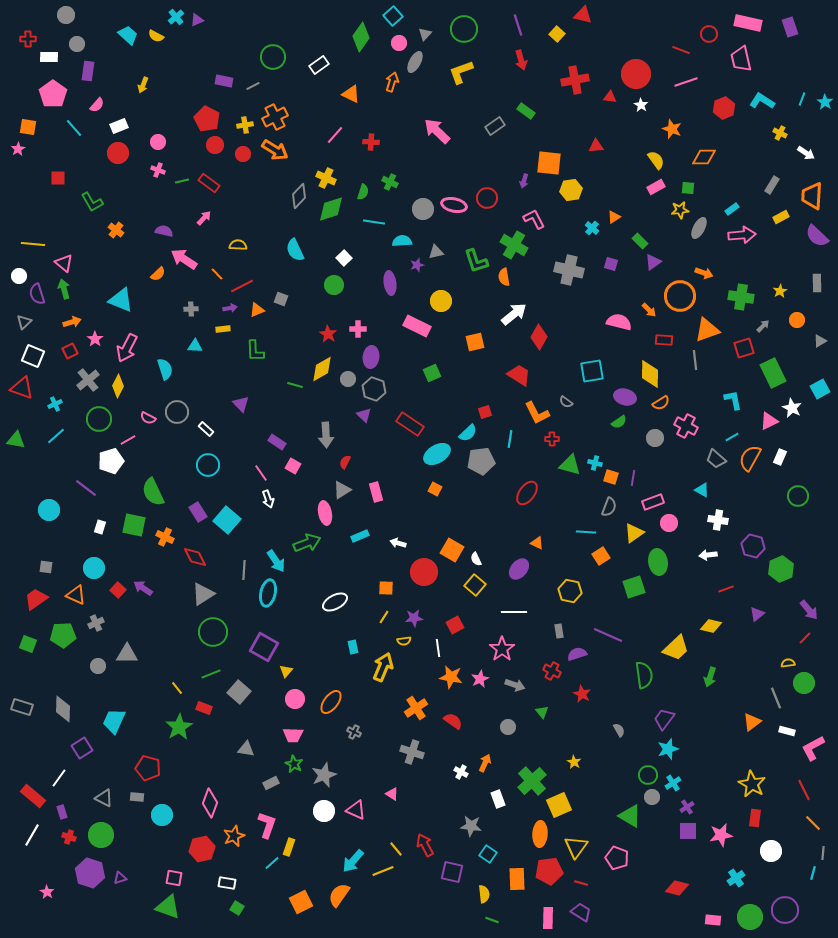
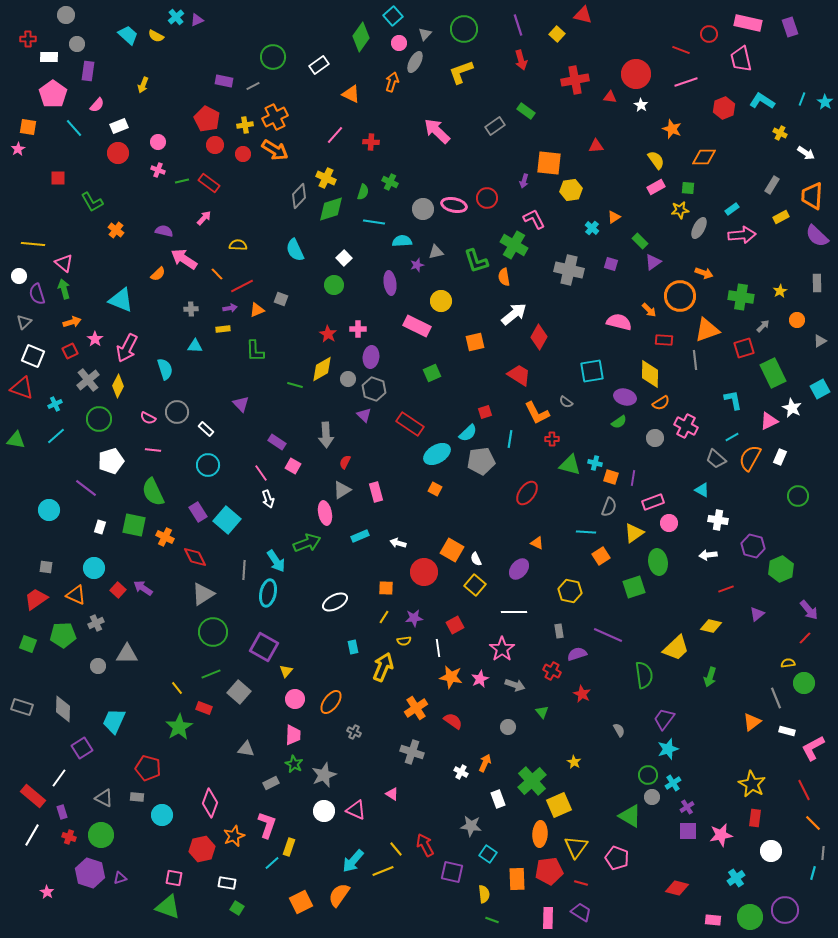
pink line at (128, 440): moved 25 px right, 10 px down; rotated 35 degrees clockwise
pink trapezoid at (293, 735): rotated 90 degrees counterclockwise
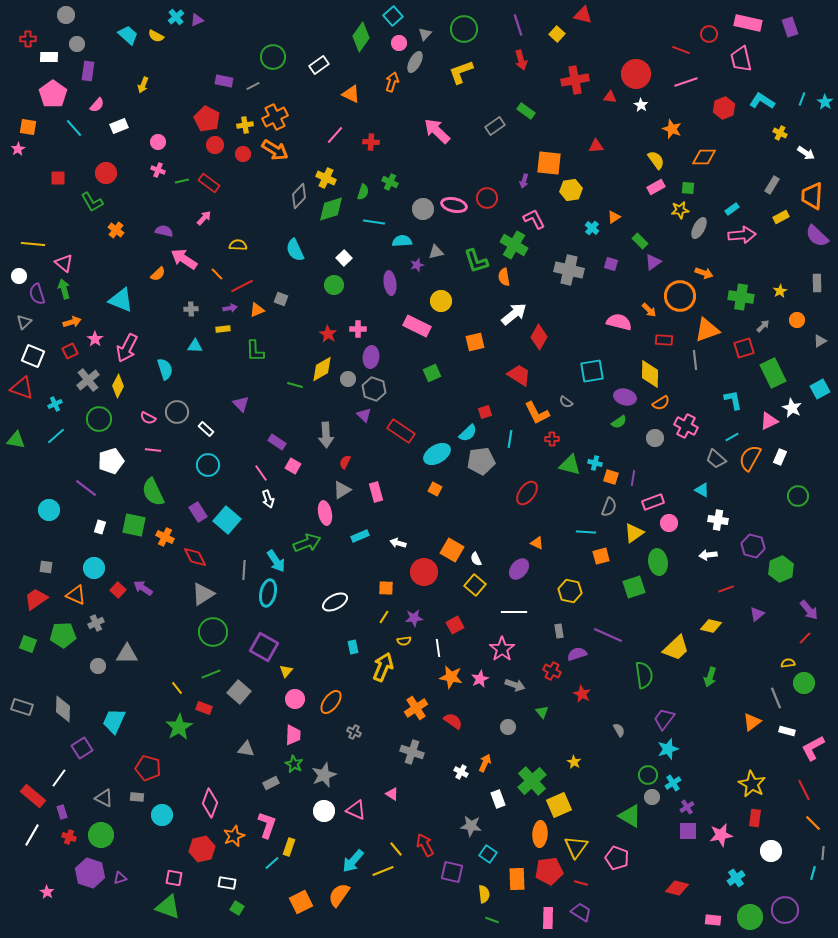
red circle at (118, 153): moved 12 px left, 20 px down
red rectangle at (410, 424): moved 9 px left, 7 px down
orange square at (601, 556): rotated 18 degrees clockwise
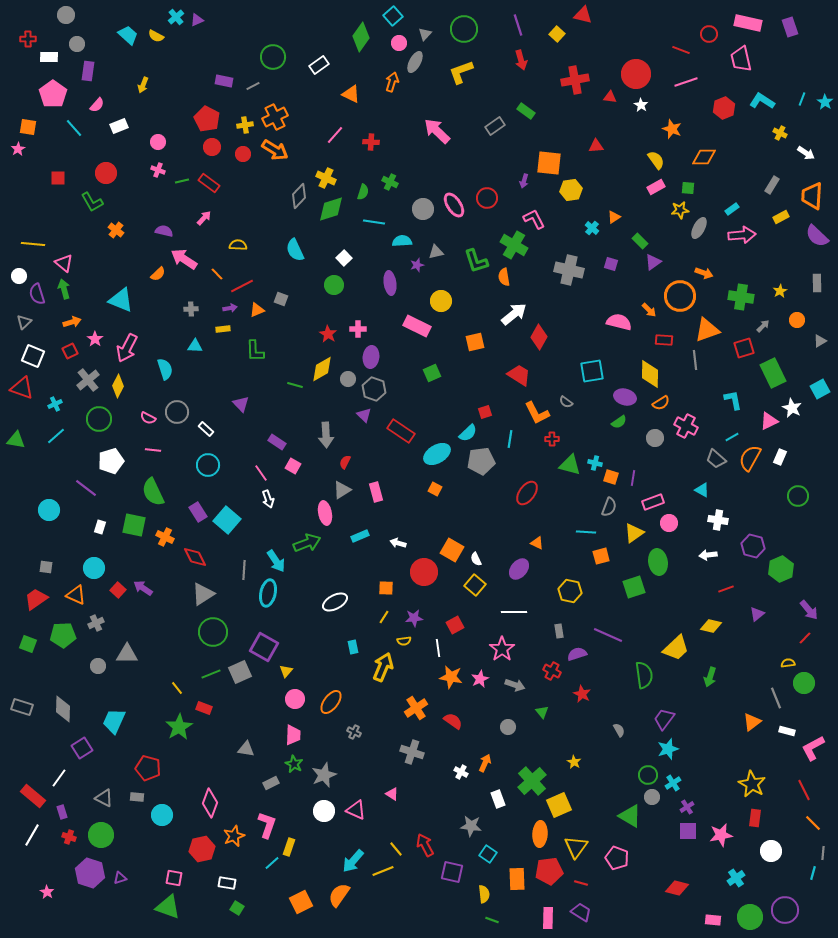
red circle at (215, 145): moved 3 px left, 2 px down
pink ellipse at (454, 205): rotated 45 degrees clockwise
gray square at (239, 692): moved 1 px right, 20 px up; rotated 25 degrees clockwise
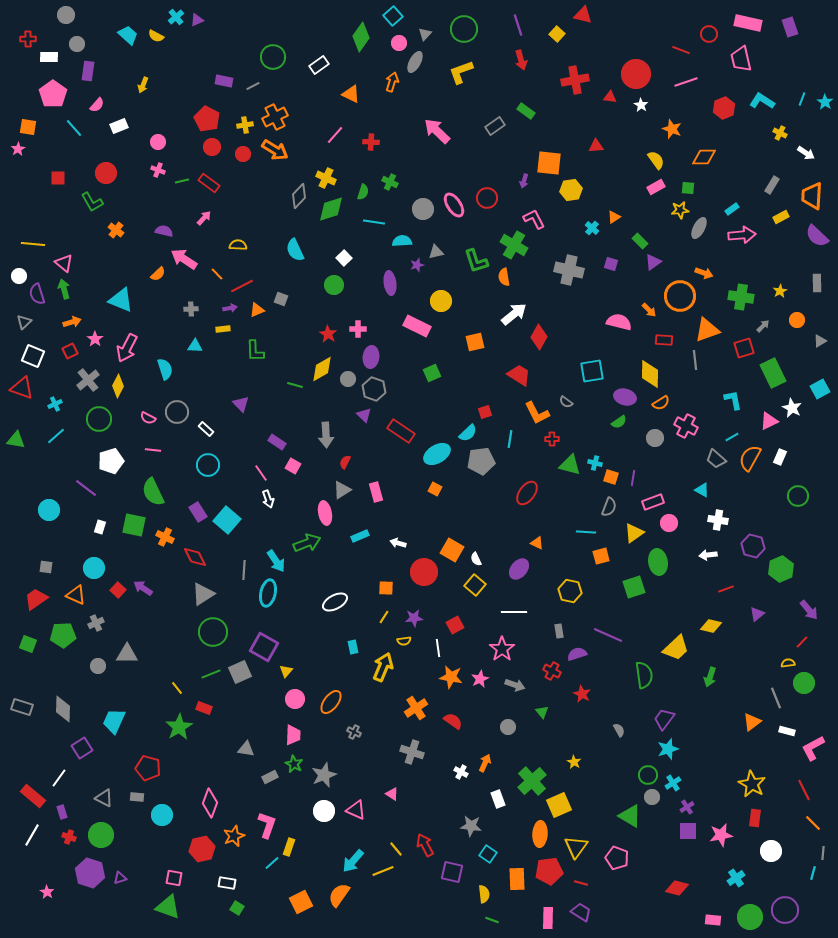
red line at (805, 638): moved 3 px left, 4 px down
gray rectangle at (271, 783): moved 1 px left, 6 px up
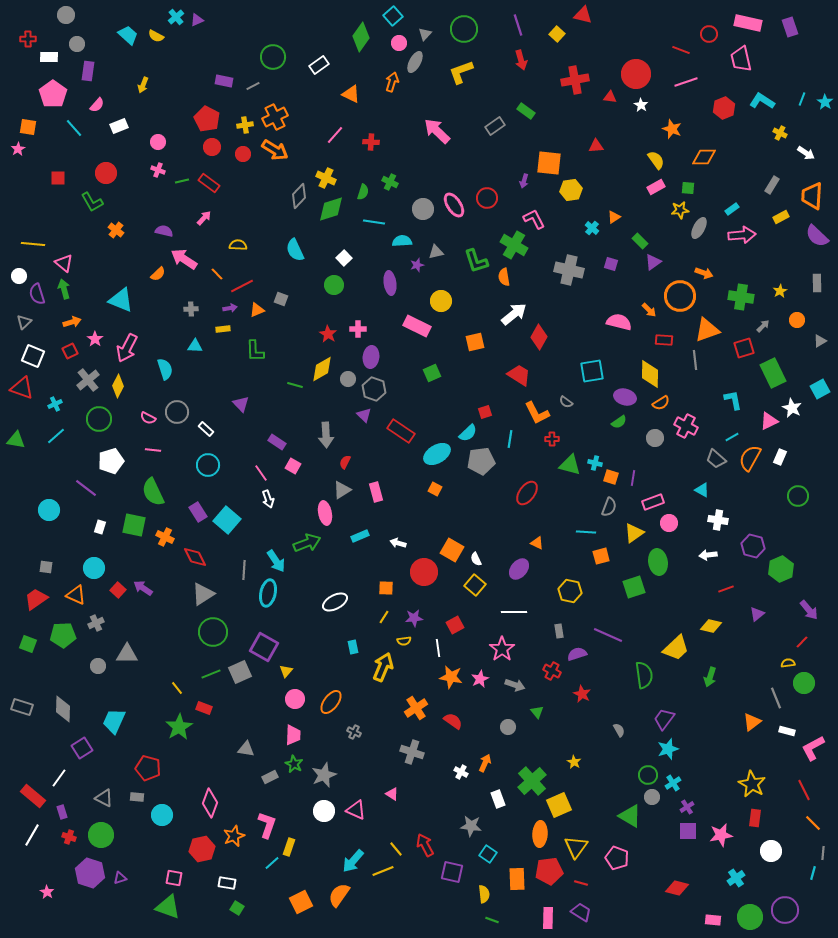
green triangle at (542, 712): moved 5 px left
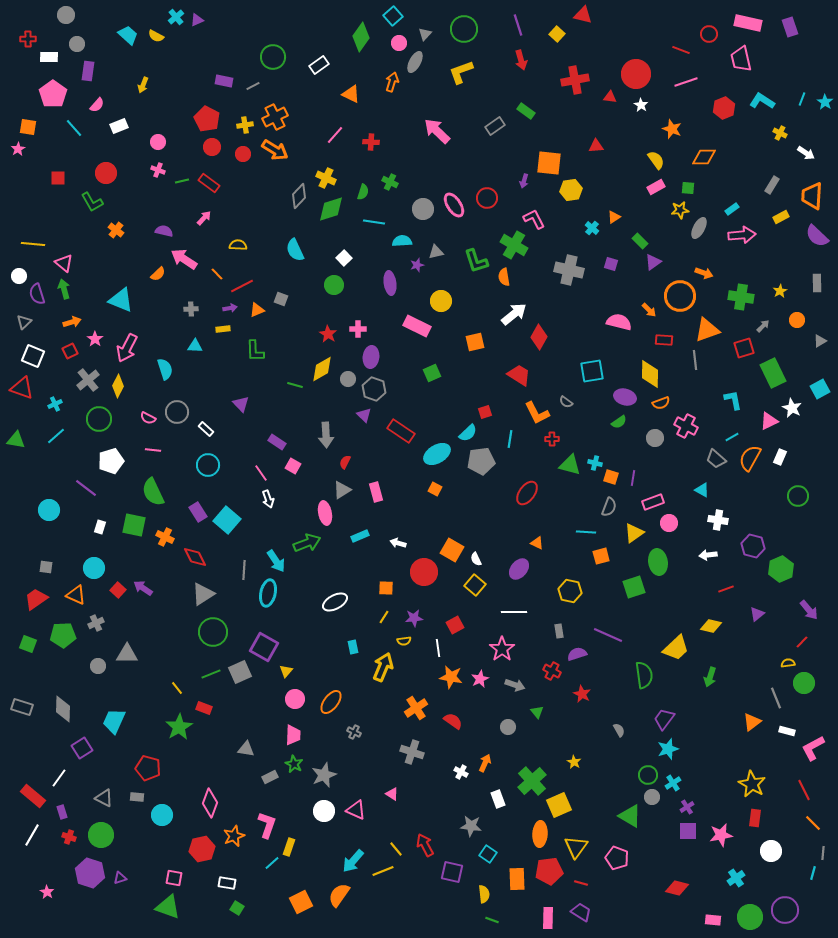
orange semicircle at (661, 403): rotated 12 degrees clockwise
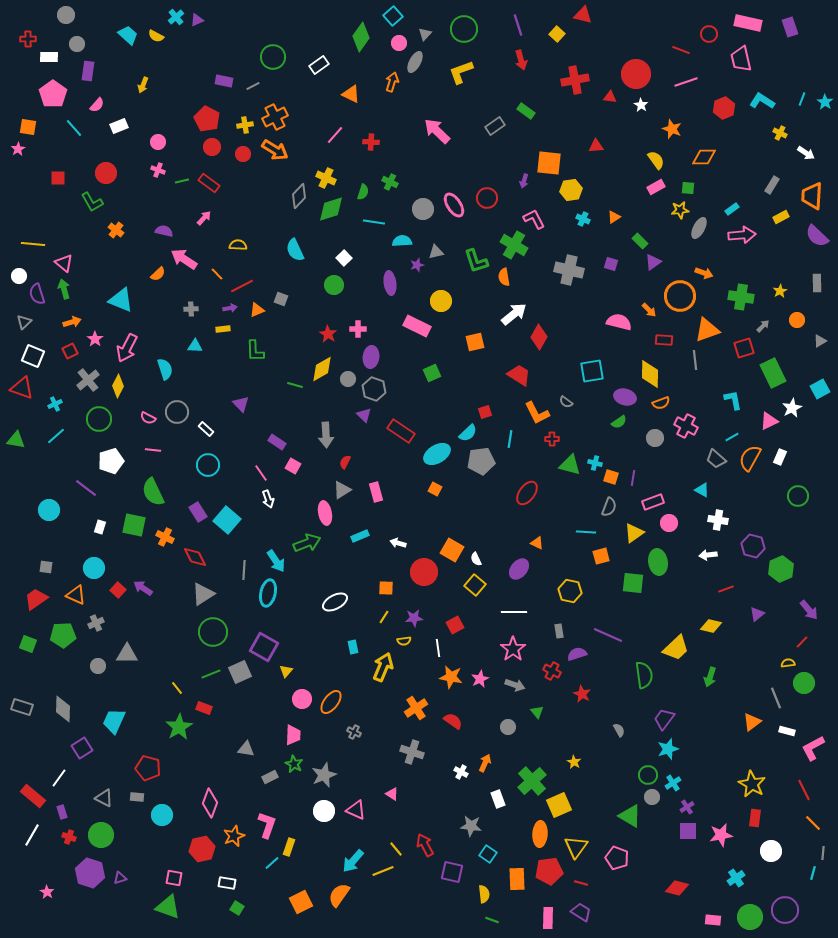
cyan cross at (592, 228): moved 9 px left, 9 px up; rotated 16 degrees counterclockwise
white star at (792, 408): rotated 18 degrees clockwise
green square at (634, 587): moved 1 px left, 4 px up; rotated 25 degrees clockwise
pink star at (502, 649): moved 11 px right
pink circle at (295, 699): moved 7 px right
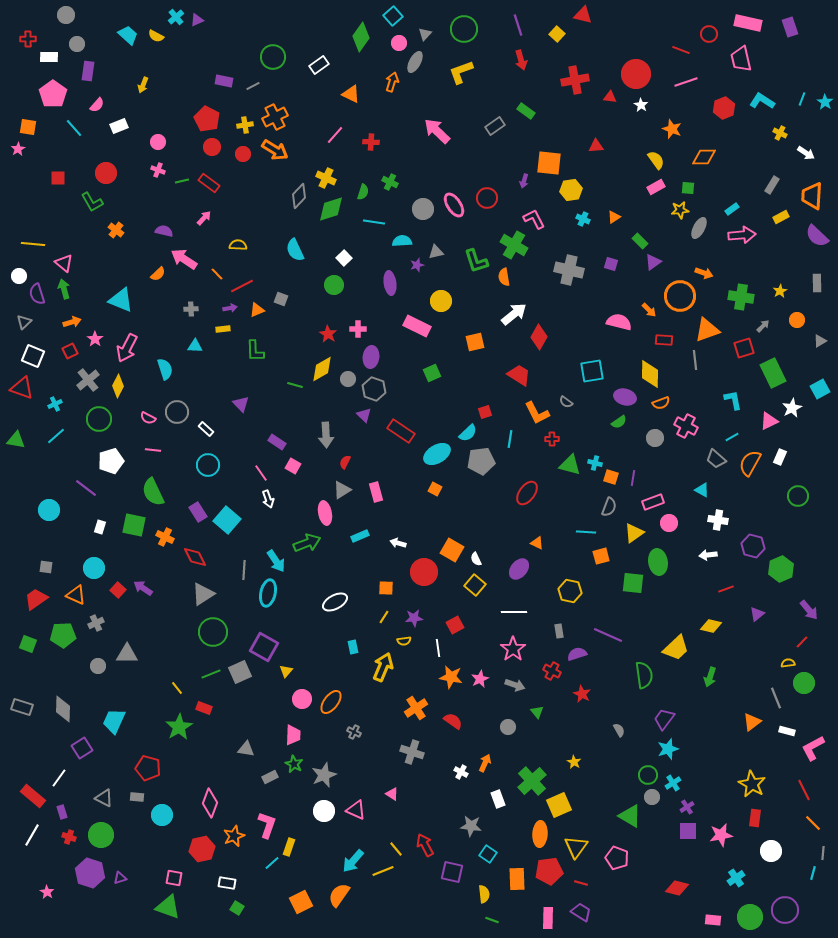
orange semicircle at (750, 458): moved 5 px down
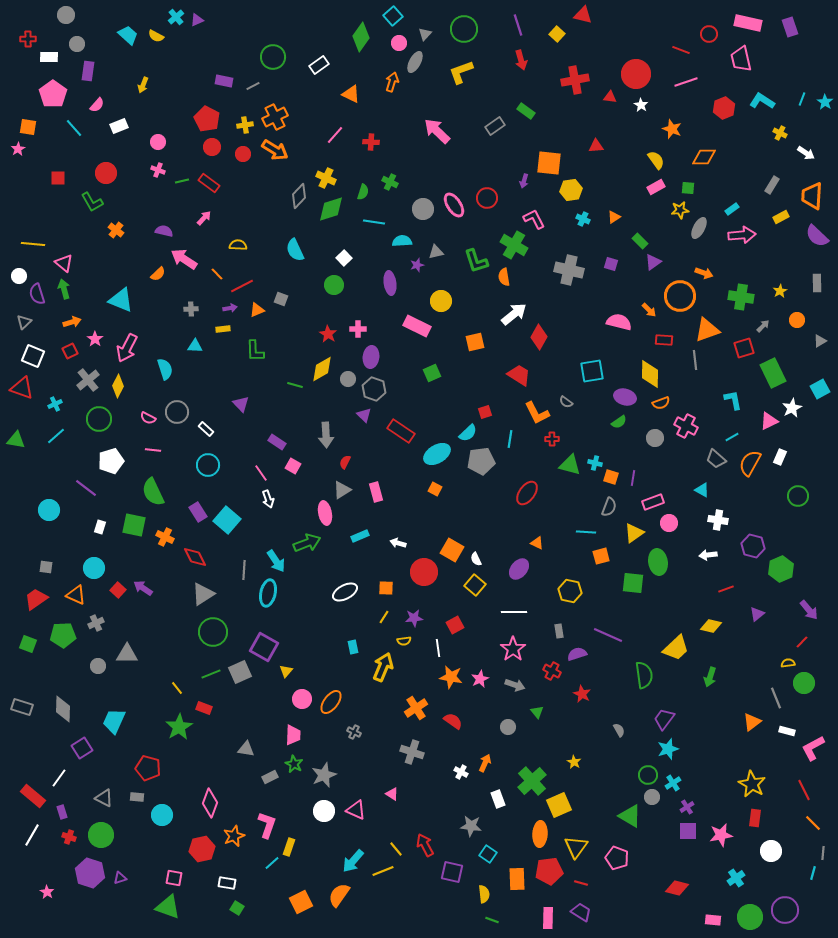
white ellipse at (335, 602): moved 10 px right, 10 px up
